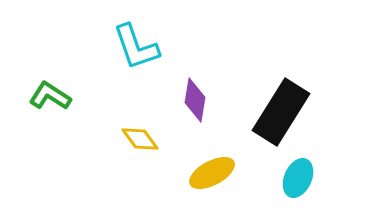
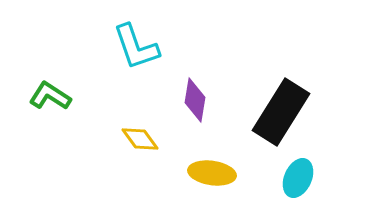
yellow ellipse: rotated 36 degrees clockwise
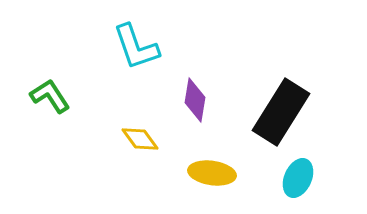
green L-shape: rotated 24 degrees clockwise
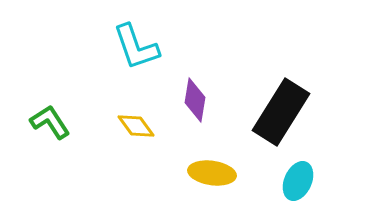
green L-shape: moved 26 px down
yellow diamond: moved 4 px left, 13 px up
cyan ellipse: moved 3 px down
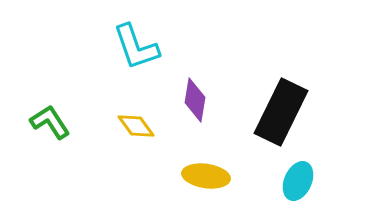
black rectangle: rotated 6 degrees counterclockwise
yellow ellipse: moved 6 px left, 3 px down
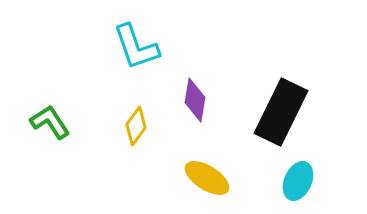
yellow diamond: rotated 72 degrees clockwise
yellow ellipse: moved 1 px right, 2 px down; rotated 24 degrees clockwise
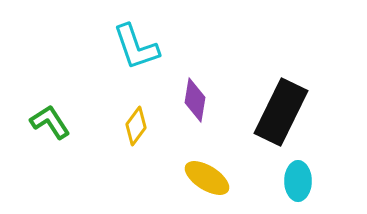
cyan ellipse: rotated 24 degrees counterclockwise
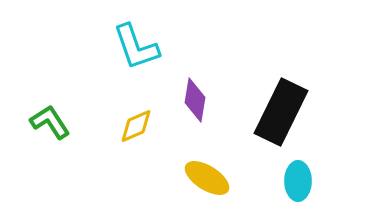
yellow diamond: rotated 30 degrees clockwise
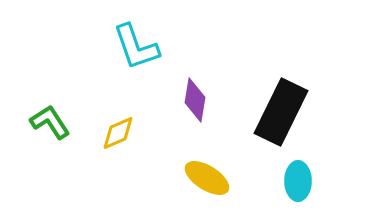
yellow diamond: moved 18 px left, 7 px down
